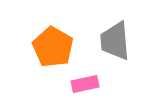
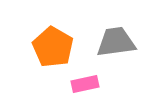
gray trapezoid: moved 1 px right, 1 px down; rotated 87 degrees clockwise
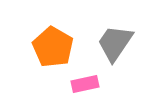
gray trapezoid: moved 1 px left, 1 px down; rotated 48 degrees counterclockwise
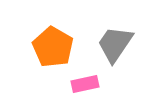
gray trapezoid: moved 1 px down
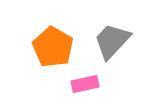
gray trapezoid: moved 3 px left, 3 px up; rotated 9 degrees clockwise
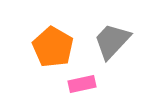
pink rectangle: moved 3 px left
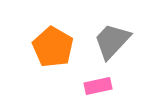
pink rectangle: moved 16 px right, 2 px down
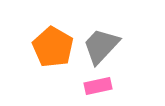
gray trapezoid: moved 11 px left, 5 px down
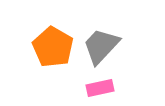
pink rectangle: moved 2 px right, 2 px down
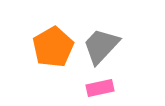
orange pentagon: rotated 12 degrees clockwise
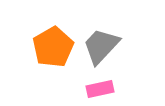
pink rectangle: moved 1 px down
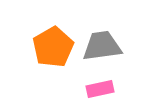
gray trapezoid: moved 1 px right; rotated 39 degrees clockwise
